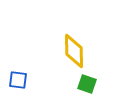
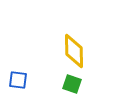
green square: moved 15 px left
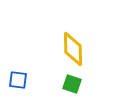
yellow diamond: moved 1 px left, 2 px up
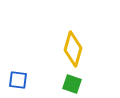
yellow diamond: rotated 16 degrees clockwise
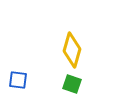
yellow diamond: moved 1 px left, 1 px down
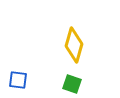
yellow diamond: moved 2 px right, 5 px up
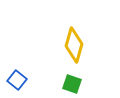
blue square: moved 1 px left; rotated 30 degrees clockwise
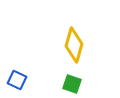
blue square: rotated 12 degrees counterclockwise
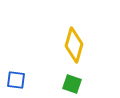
blue square: moved 1 px left; rotated 18 degrees counterclockwise
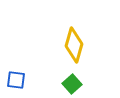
green square: rotated 30 degrees clockwise
